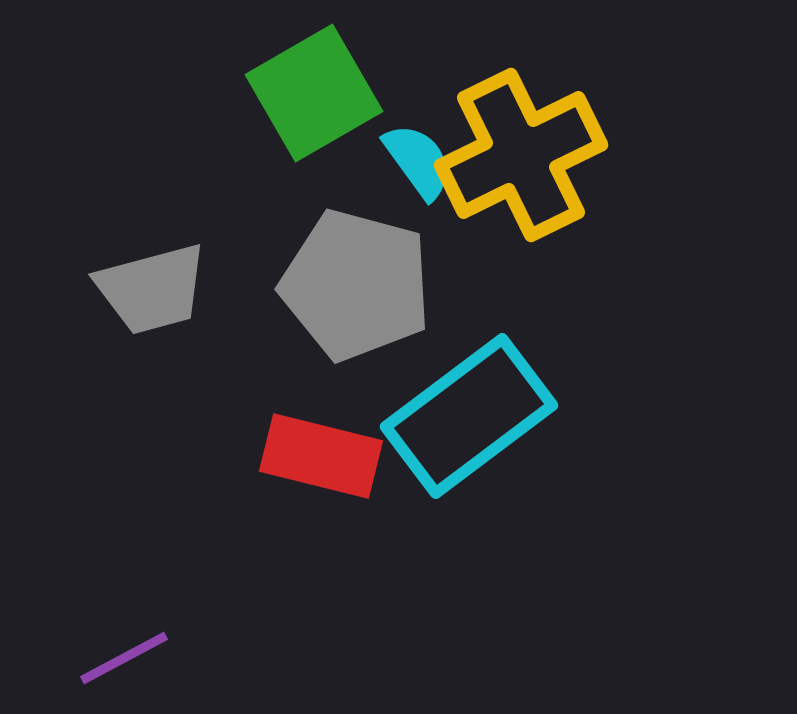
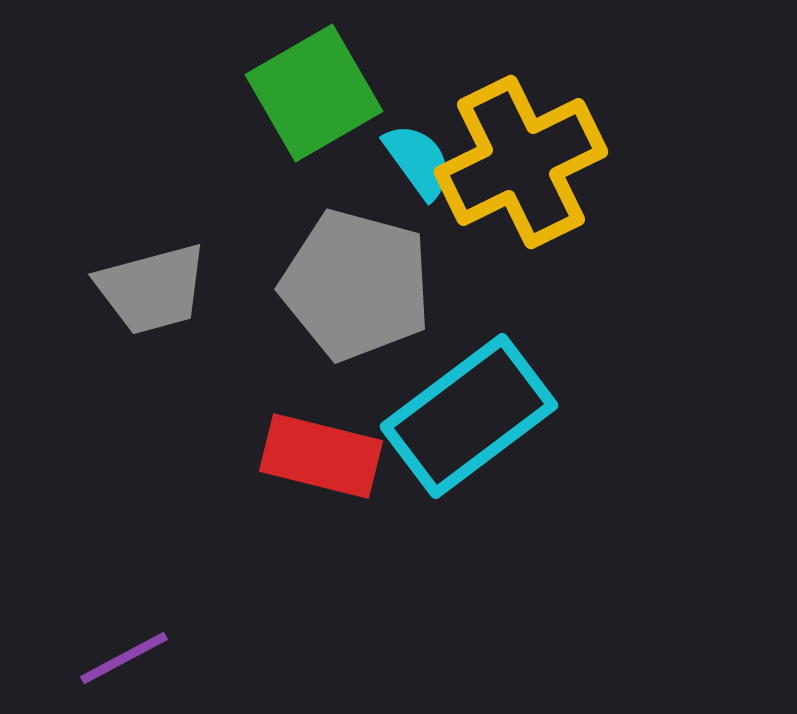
yellow cross: moved 7 px down
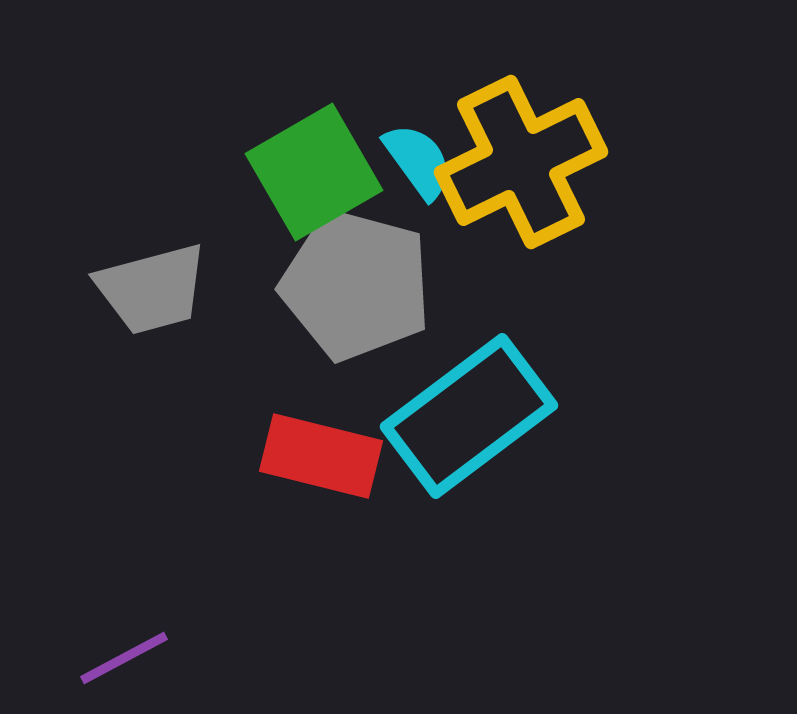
green square: moved 79 px down
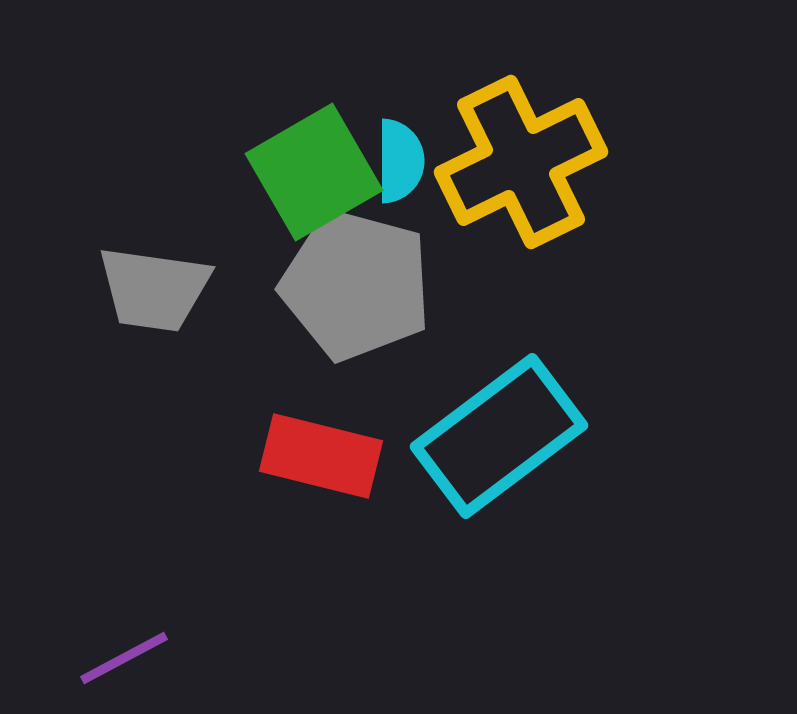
cyan semicircle: moved 18 px left; rotated 36 degrees clockwise
gray trapezoid: moved 2 px right; rotated 23 degrees clockwise
cyan rectangle: moved 30 px right, 20 px down
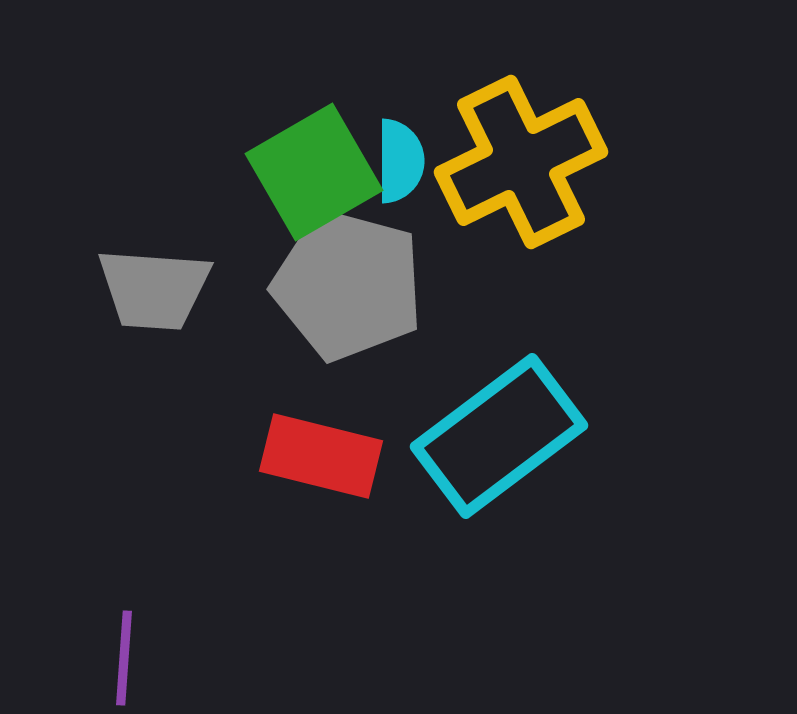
gray pentagon: moved 8 px left
gray trapezoid: rotated 4 degrees counterclockwise
purple line: rotated 58 degrees counterclockwise
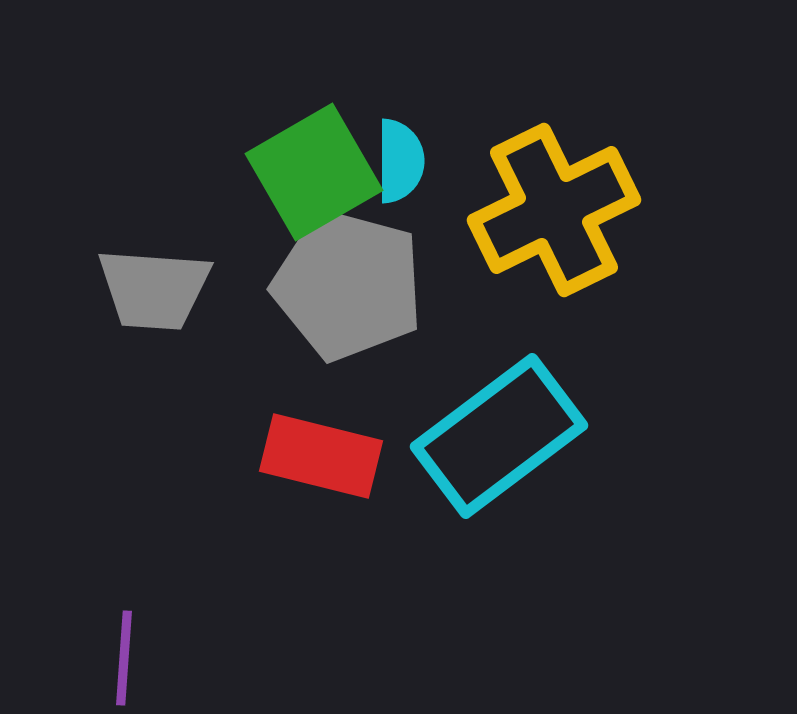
yellow cross: moved 33 px right, 48 px down
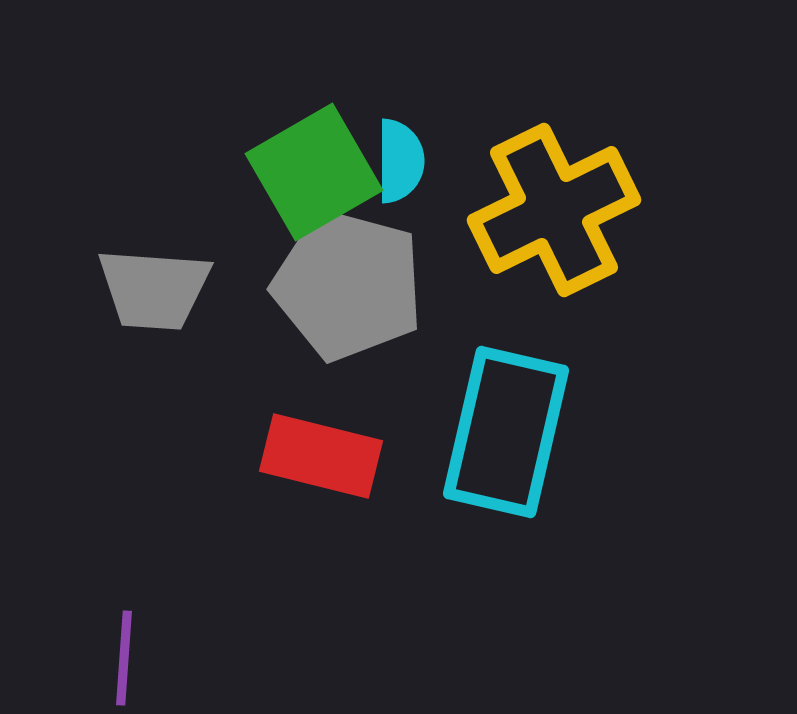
cyan rectangle: moved 7 px right, 4 px up; rotated 40 degrees counterclockwise
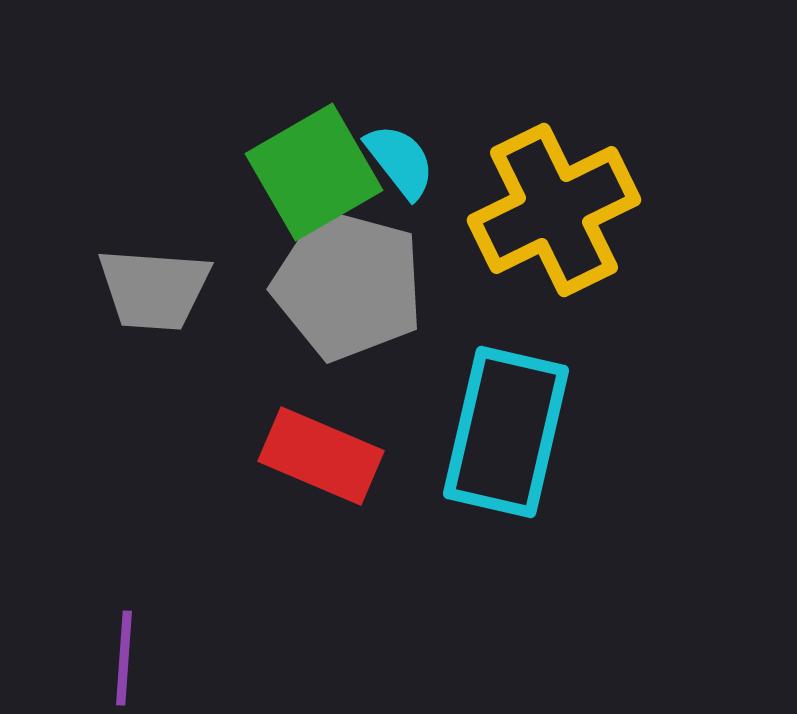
cyan semicircle: rotated 38 degrees counterclockwise
red rectangle: rotated 9 degrees clockwise
